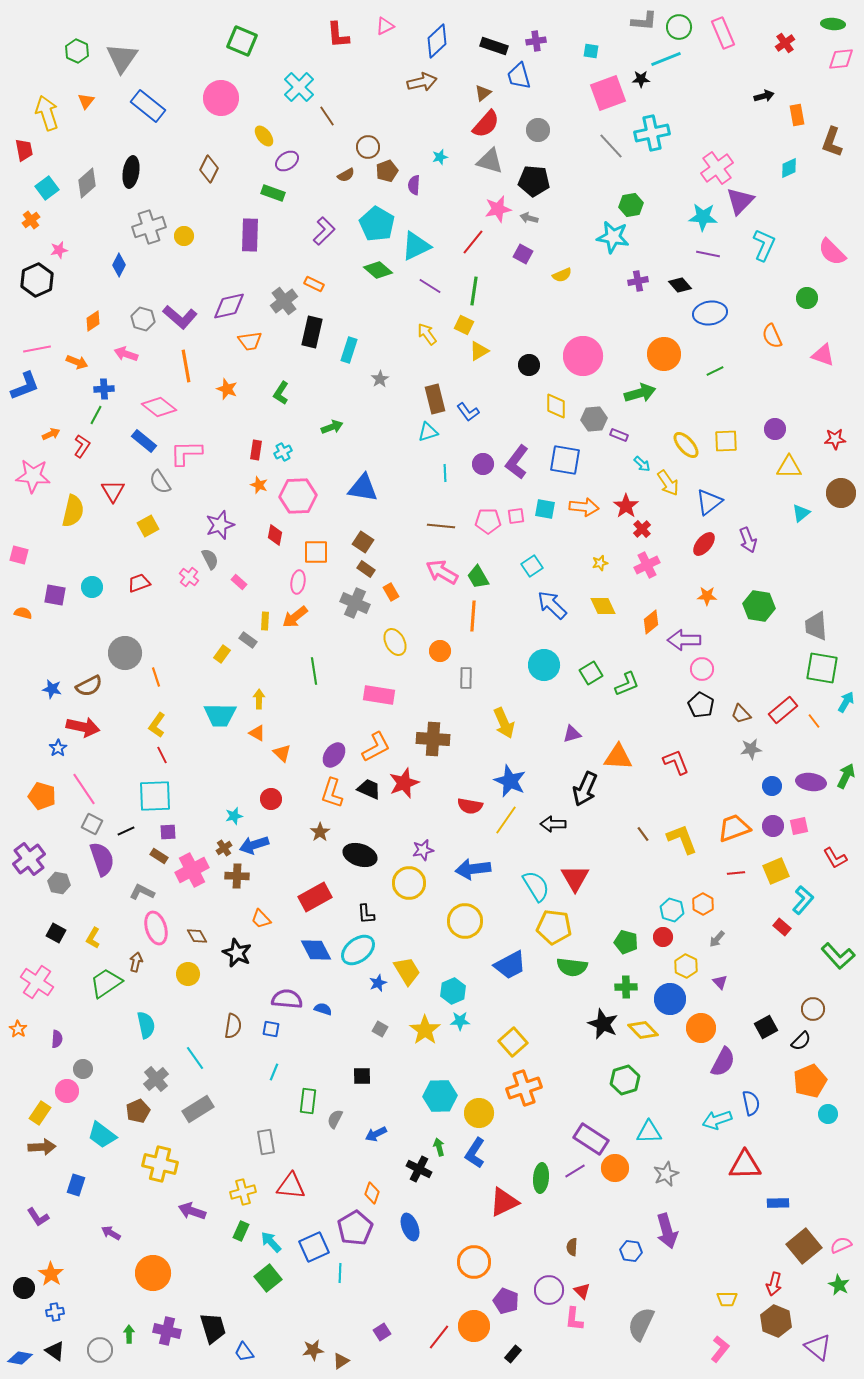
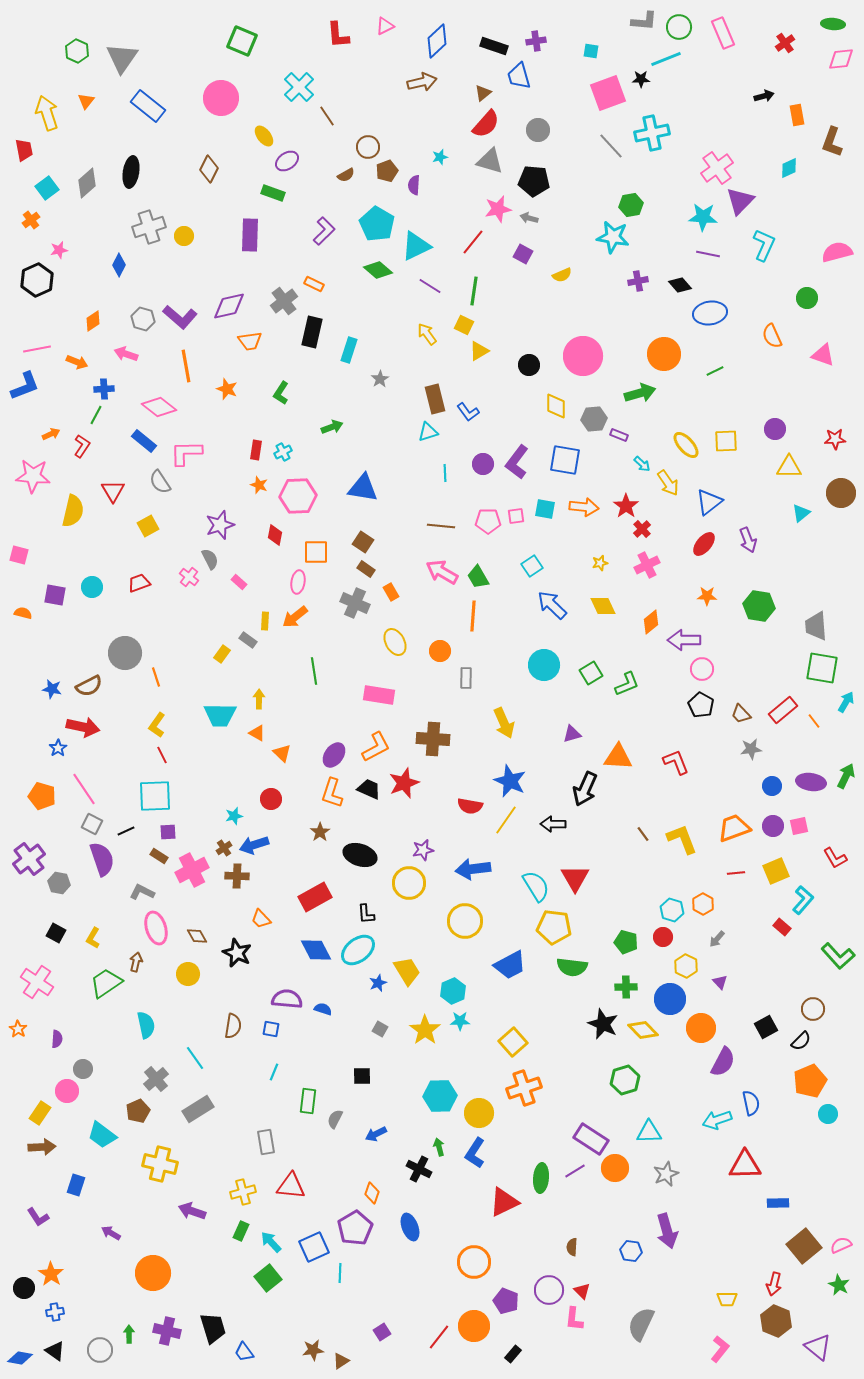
pink semicircle at (832, 252): moved 5 px right; rotated 120 degrees clockwise
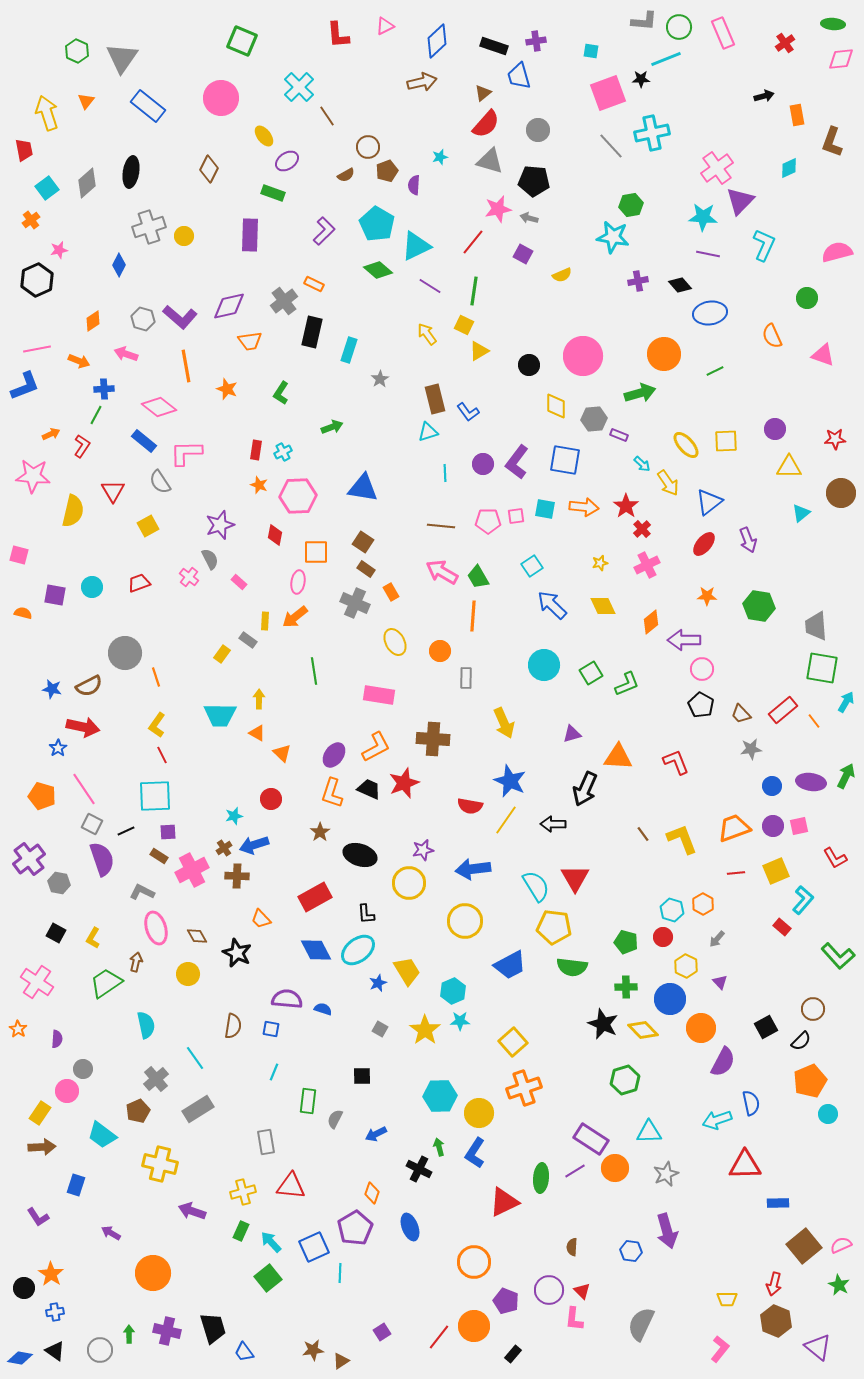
orange arrow at (77, 362): moved 2 px right, 1 px up
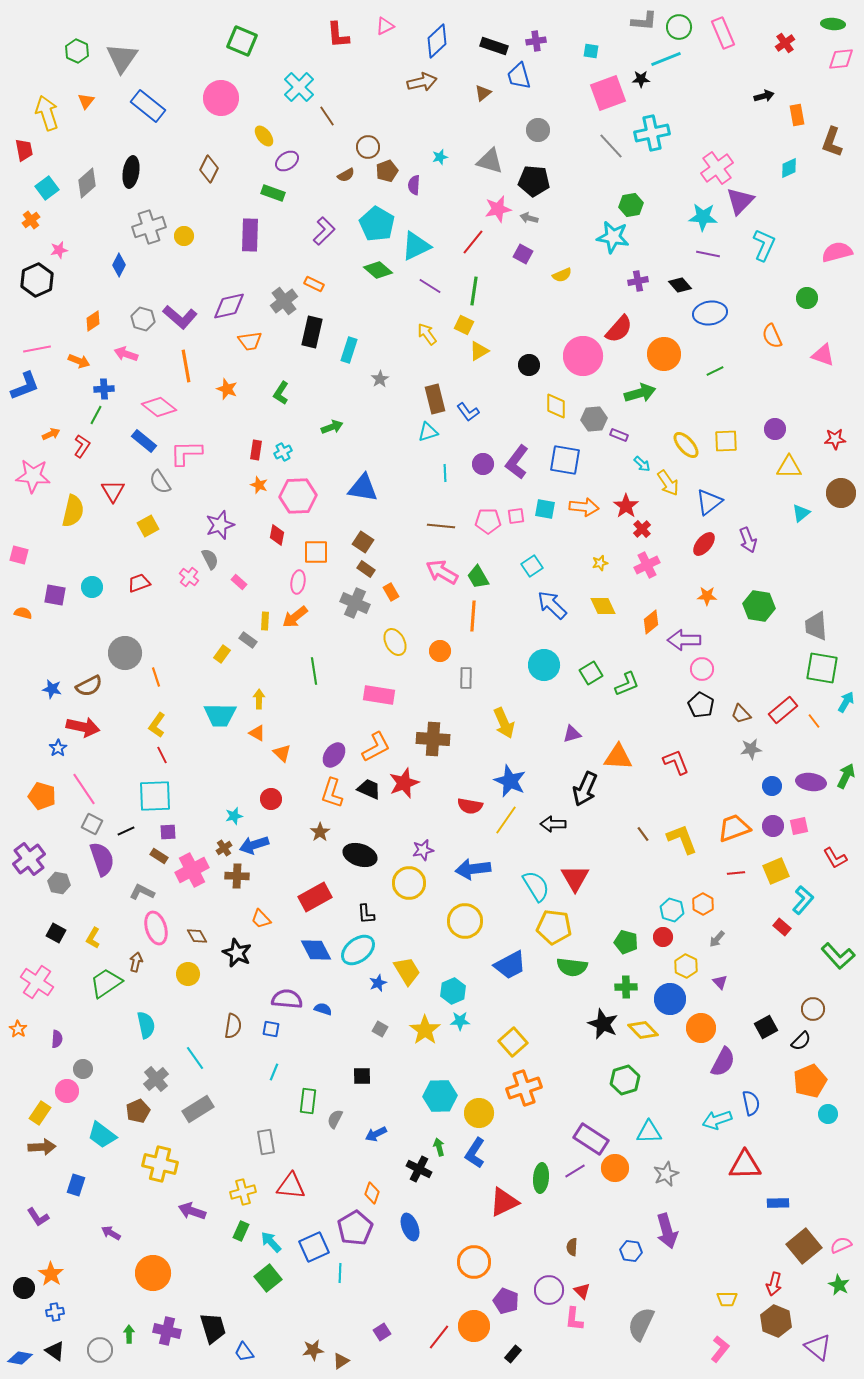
red semicircle at (486, 124): moved 133 px right, 205 px down
red diamond at (275, 535): moved 2 px right
